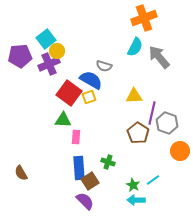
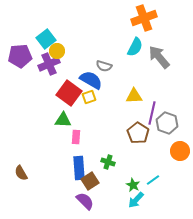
cyan arrow: rotated 48 degrees counterclockwise
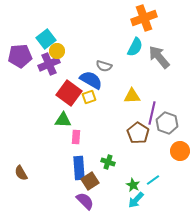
yellow triangle: moved 2 px left
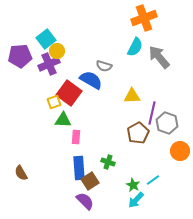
yellow square: moved 35 px left, 5 px down
brown pentagon: rotated 10 degrees clockwise
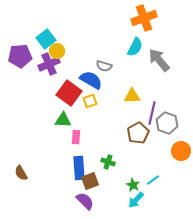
gray arrow: moved 3 px down
yellow square: moved 36 px right, 1 px up
orange circle: moved 1 px right
brown square: rotated 12 degrees clockwise
